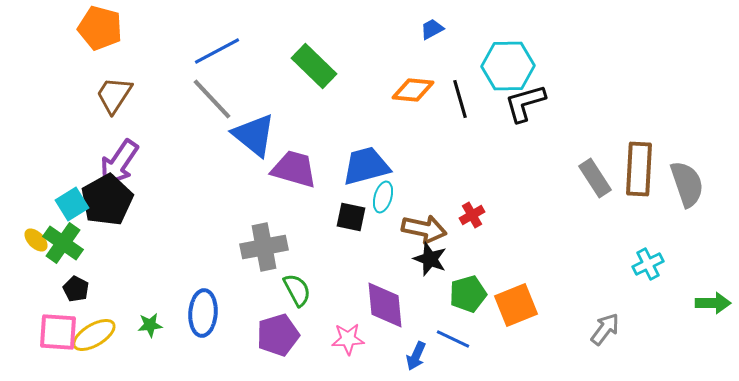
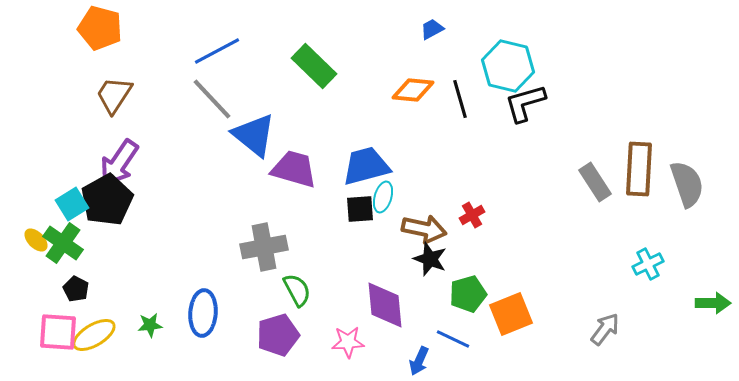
cyan hexagon at (508, 66): rotated 15 degrees clockwise
gray rectangle at (595, 178): moved 4 px down
black square at (351, 217): moved 9 px right, 8 px up; rotated 16 degrees counterclockwise
orange square at (516, 305): moved 5 px left, 9 px down
pink star at (348, 339): moved 3 px down
blue arrow at (416, 356): moved 3 px right, 5 px down
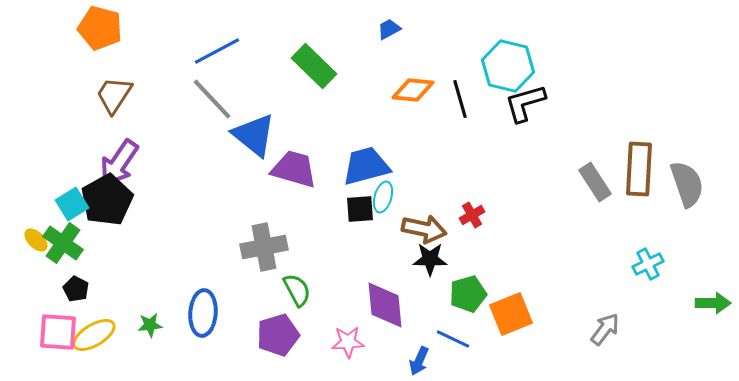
blue trapezoid at (432, 29): moved 43 px left
black star at (430, 259): rotated 20 degrees counterclockwise
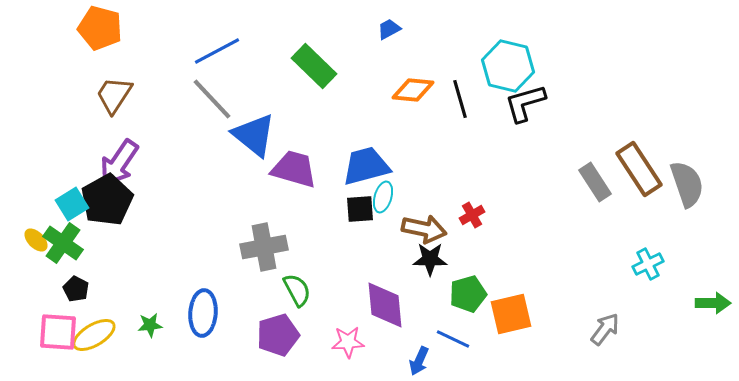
brown rectangle at (639, 169): rotated 36 degrees counterclockwise
orange square at (511, 314): rotated 9 degrees clockwise
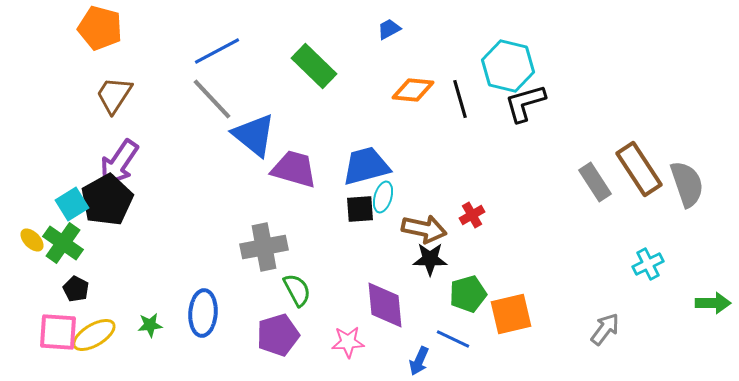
yellow ellipse at (36, 240): moved 4 px left
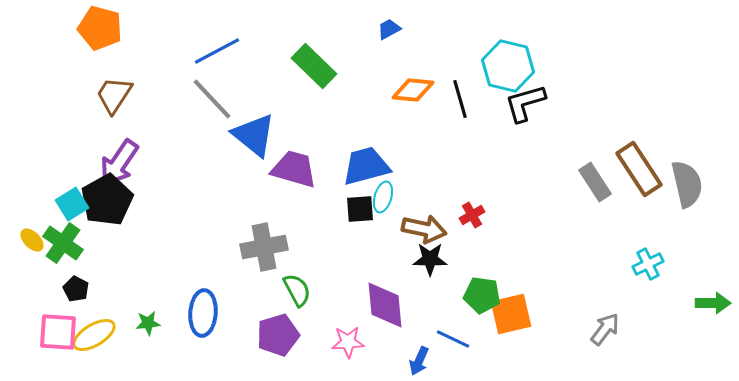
gray semicircle at (687, 184): rotated 6 degrees clockwise
green pentagon at (468, 294): moved 14 px right, 1 px down; rotated 24 degrees clockwise
green star at (150, 325): moved 2 px left, 2 px up
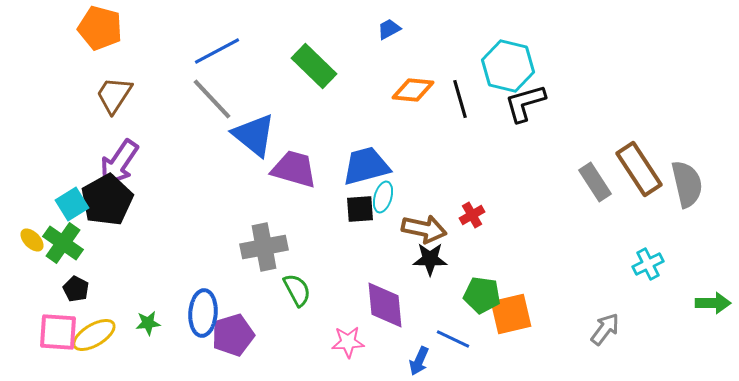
purple pentagon at (278, 335): moved 45 px left
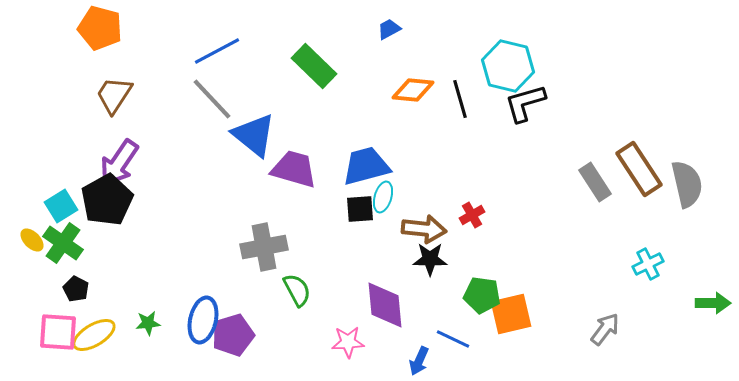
cyan square at (72, 204): moved 11 px left, 2 px down
brown arrow at (424, 229): rotated 6 degrees counterclockwise
blue ellipse at (203, 313): moved 7 px down; rotated 9 degrees clockwise
